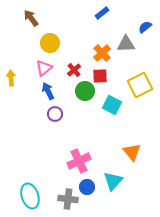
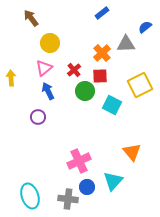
purple circle: moved 17 px left, 3 px down
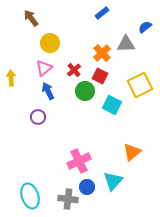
red square: rotated 28 degrees clockwise
orange triangle: rotated 30 degrees clockwise
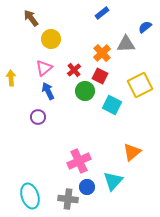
yellow circle: moved 1 px right, 4 px up
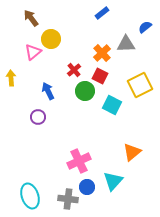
pink triangle: moved 11 px left, 16 px up
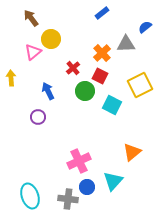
red cross: moved 1 px left, 2 px up
